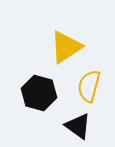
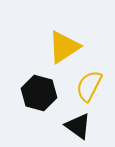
yellow triangle: moved 2 px left
yellow semicircle: rotated 12 degrees clockwise
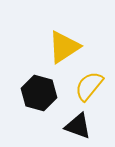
yellow semicircle: rotated 12 degrees clockwise
black triangle: rotated 16 degrees counterclockwise
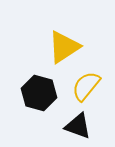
yellow semicircle: moved 3 px left
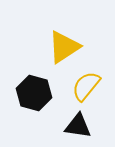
black hexagon: moved 5 px left
black triangle: rotated 12 degrees counterclockwise
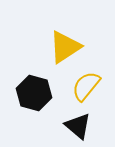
yellow triangle: moved 1 px right
black triangle: rotated 32 degrees clockwise
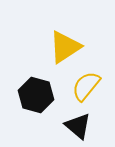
black hexagon: moved 2 px right, 2 px down
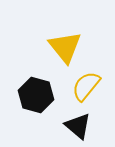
yellow triangle: rotated 36 degrees counterclockwise
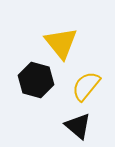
yellow triangle: moved 4 px left, 4 px up
black hexagon: moved 15 px up
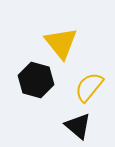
yellow semicircle: moved 3 px right, 1 px down
